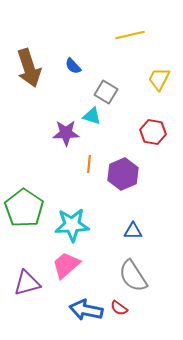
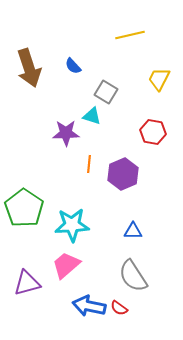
blue arrow: moved 3 px right, 4 px up
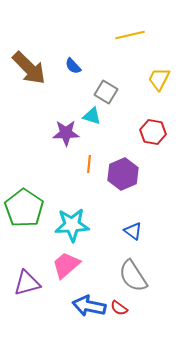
brown arrow: rotated 27 degrees counterclockwise
blue triangle: rotated 36 degrees clockwise
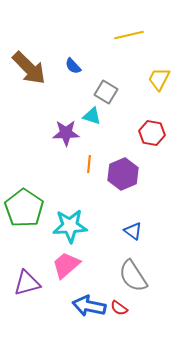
yellow line: moved 1 px left
red hexagon: moved 1 px left, 1 px down
cyan star: moved 2 px left, 1 px down
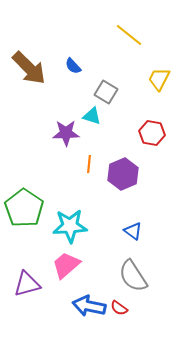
yellow line: rotated 52 degrees clockwise
purple triangle: moved 1 px down
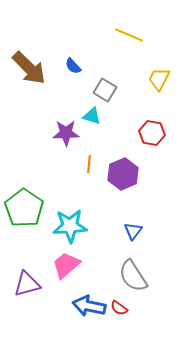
yellow line: rotated 16 degrees counterclockwise
gray square: moved 1 px left, 2 px up
blue triangle: rotated 30 degrees clockwise
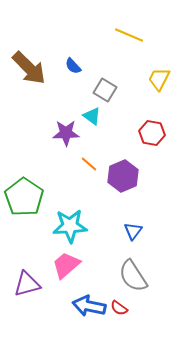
cyan triangle: rotated 18 degrees clockwise
orange line: rotated 54 degrees counterclockwise
purple hexagon: moved 2 px down
green pentagon: moved 11 px up
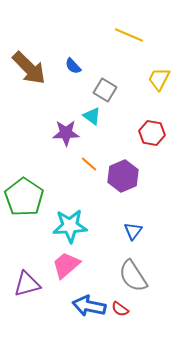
red semicircle: moved 1 px right, 1 px down
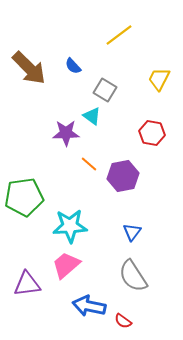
yellow line: moved 10 px left; rotated 60 degrees counterclockwise
purple hexagon: rotated 12 degrees clockwise
green pentagon: rotated 30 degrees clockwise
blue triangle: moved 1 px left, 1 px down
purple triangle: rotated 8 degrees clockwise
red semicircle: moved 3 px right, 12 px down
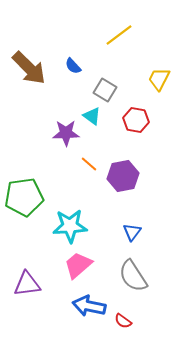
red hexagon: moved 16 px left, 13 px up
pink trapezoid: moved 12 px right
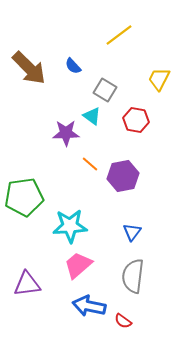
orange line: moved 1 px right
gray semicircle: rotated 40 degrees clockwise
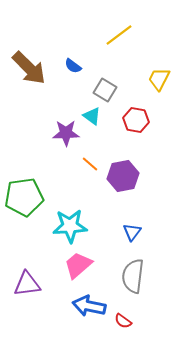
blue semicircle: rotated 12 degrees counterclockwise
